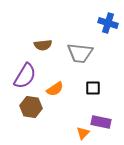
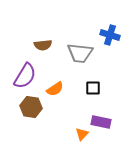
blue cross: moved 2 px right, 12 px down
orange triangle: moved 1 px left, 1 px down
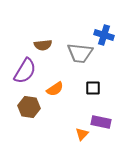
blue cross: moved 6 px left
purple semicircle: moved 5 px up
brown hexagon: moved 2 px left
